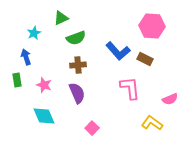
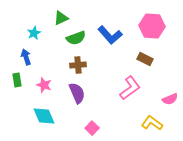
blue L-shape: moved 8 px left, 16 px up
pink L-shape: rotated 60 degrees clockwise
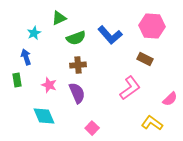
green triangle: moved 2 px left
pink star: moved 5 px right
pink semicircle: rotated 21 degrees counterclockwise
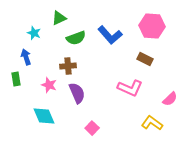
cyan star: rotated 24 degrees counterclockwise
brown cross: moved 10 px left, 1 px down
green rectangle: moved 1 px left, 1 px up
pink L-shape: rotated 60 degrees clockwise
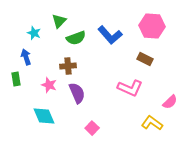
green triangle: moved 3 px down; rotated 21 degrees counterclockwise
pink semicircle: moved 3 px down
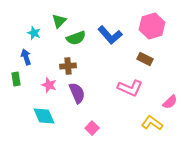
pink hexagon: rotated 20 degrees counterclockwise
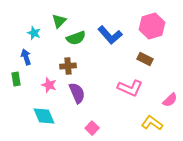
pink semicircle: moved 2 px up
